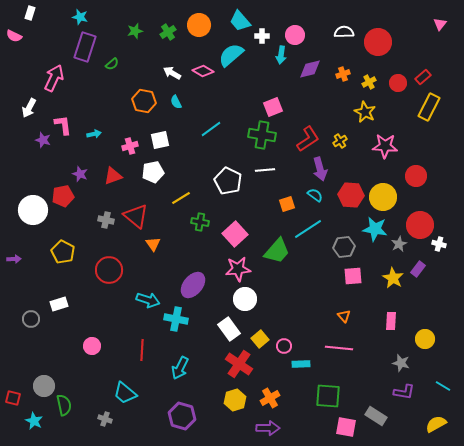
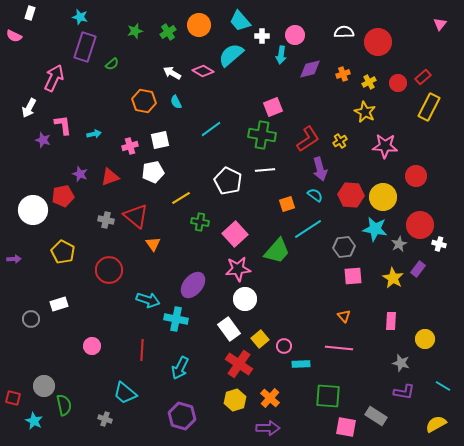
red triangle at (113, 176): moved 3 px left, 1 px down
orange cross at (270, 398): rotated 18 degrees counterclockwise
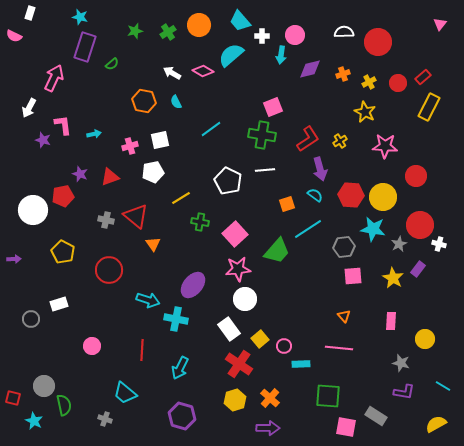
cyan star at (375, 229): moved 2 px left
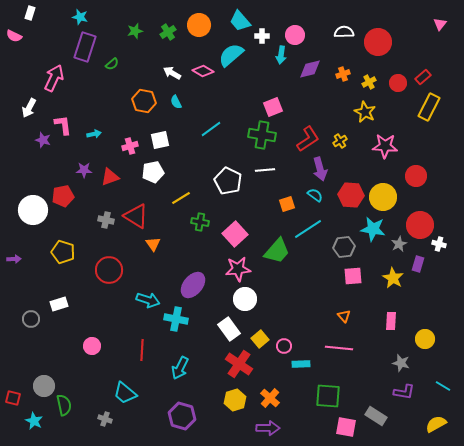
purple star at (80, 174): moved 4 px right, 4 px up; rotated 21 degrees counterclockwise
red triangle at (136, 216): rotated 8 degrees counterclockwise
yellow pentagon at (63, 252): rotated 10 degrees counterclockwise
purple rectangle at (418, 269): moved 5 px up; rotated 21 degrees counterclockwise
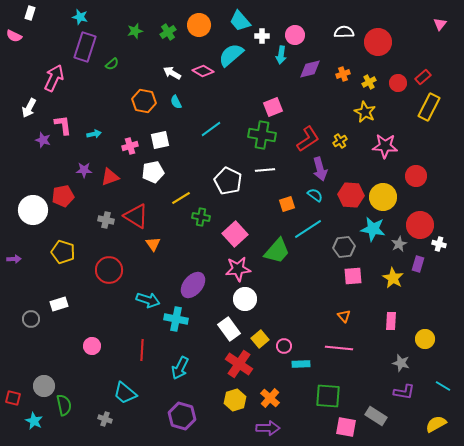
green cross at (200, 222): moved 1 px right, 5 px up
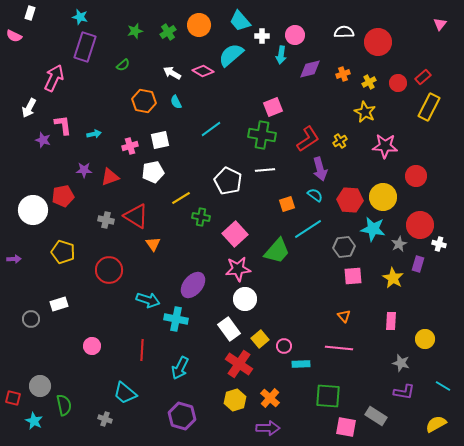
green semicircle at (112, 64): moved 11 px right, 1 px down
red hexagon at (351, 195): moved 1 px left, 5 px down
gray circle at (44, 386): moved 4 px left
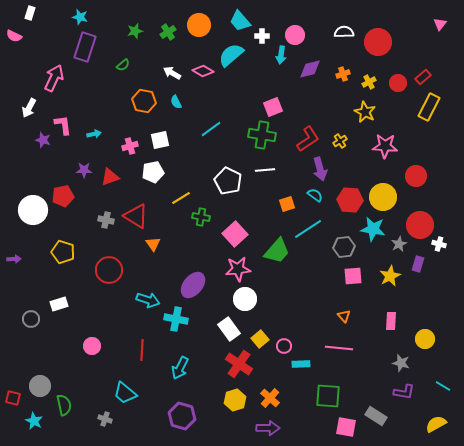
yellow star at (393, 278): moved 3 px left, 2 px up; rotated 15 degrees clockwise
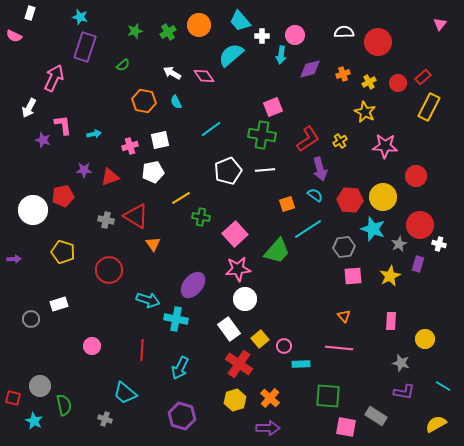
pink diamond at (203, 71): moved 1 px right, 5 px down; rotated 25 degrees clockwise
white pentagon at (228, 181): moved 10 px up; rotated 24 degrees clockwise
cyan star at (373, 229): rotated 10 degrees clockwise
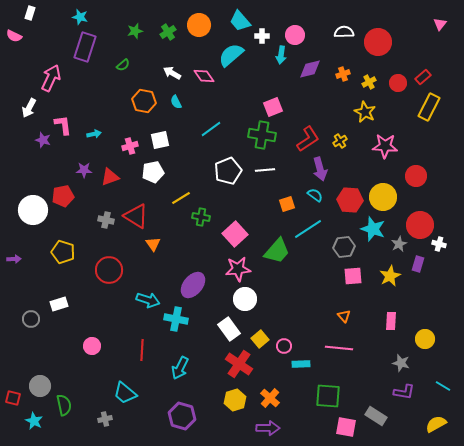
pink arrow at (54, 78): moved 3 px left
gray cross at (105, 419): rotated 32 degrees counterclockwise
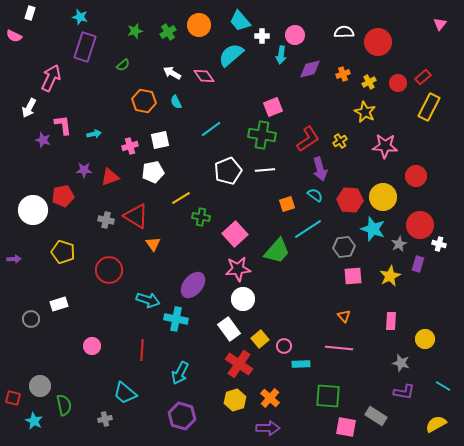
white circle at (245, 299): moved 2 px left
cyan arrow at (180, 368): moved 5 px down
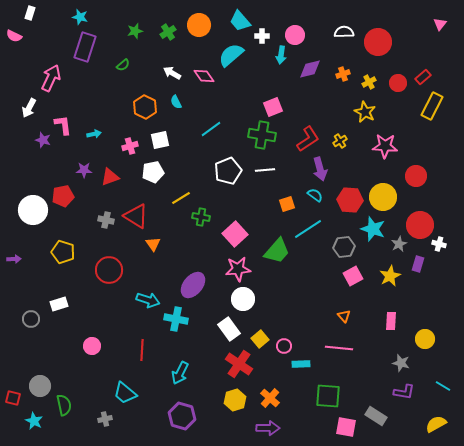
orange hexagon at (144, 101): moved 1 px right, 6 px down; rotated 15 degrees clockwise
yellow rectangle at (429, 107): moved 3 px right, 1 px up
pink square at (353, 276): rotated 24 degrees counterclockwise
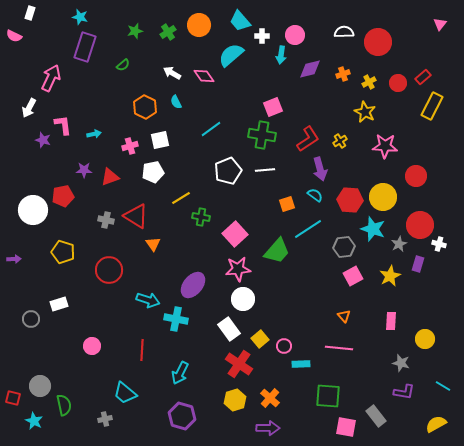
gray rectangle at (376, 416): rotated 20 degrees clockwise
